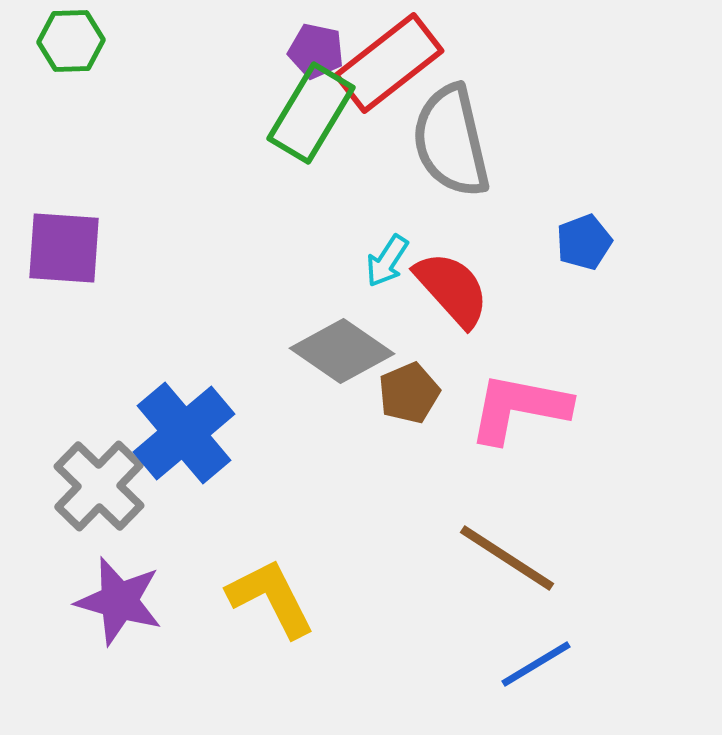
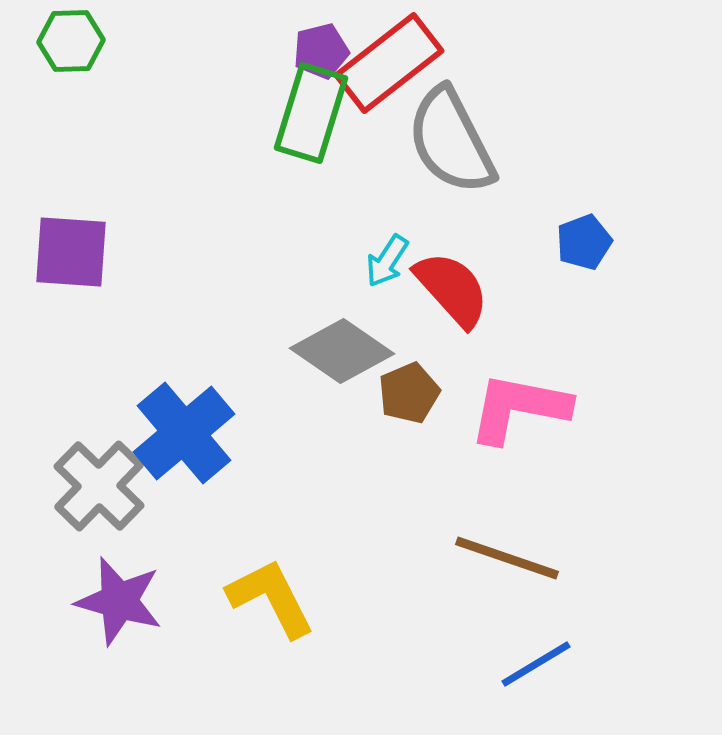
purple pentagon: moved 5 px right; rotated 26 degrees counterclockwise
green rectangle: rotated 14 degrees counterclockwise
gray semicircle: rotated 14 degrees counterclockwise
purple square: moved 7 px right, 4 px down
brown line: rotated 14 degrees counterclockwise
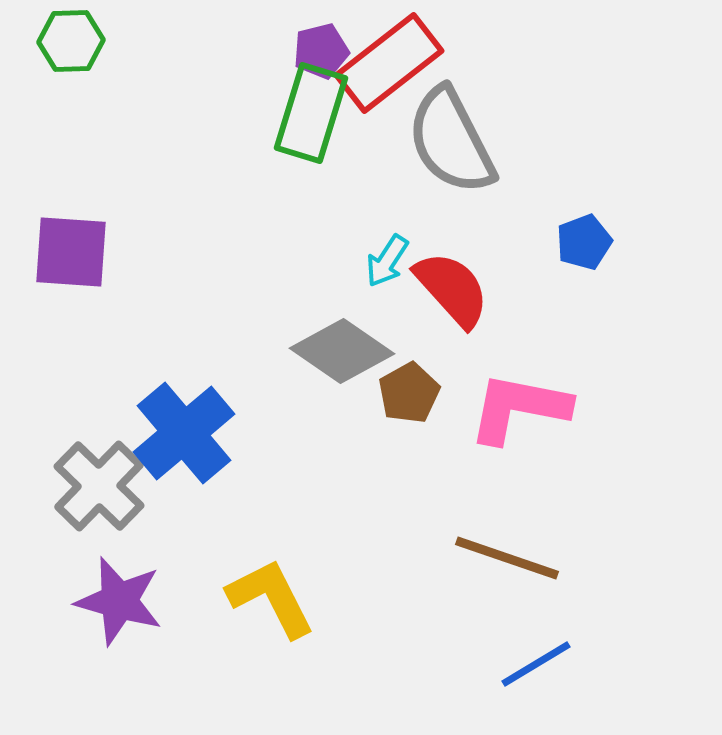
brown pentagon: rotated 6 degrees counterclockwise
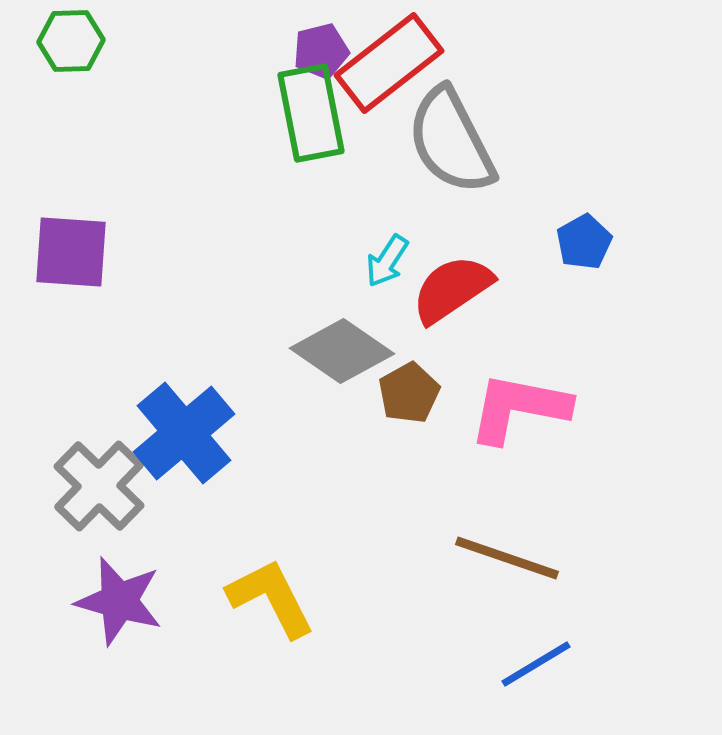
green rectangle: rotated 28 degrees counterclockwise
blue pentagon: rotated 8 degrees counterclockwise
red semicircle: rotated 82 degrees counterclockwise
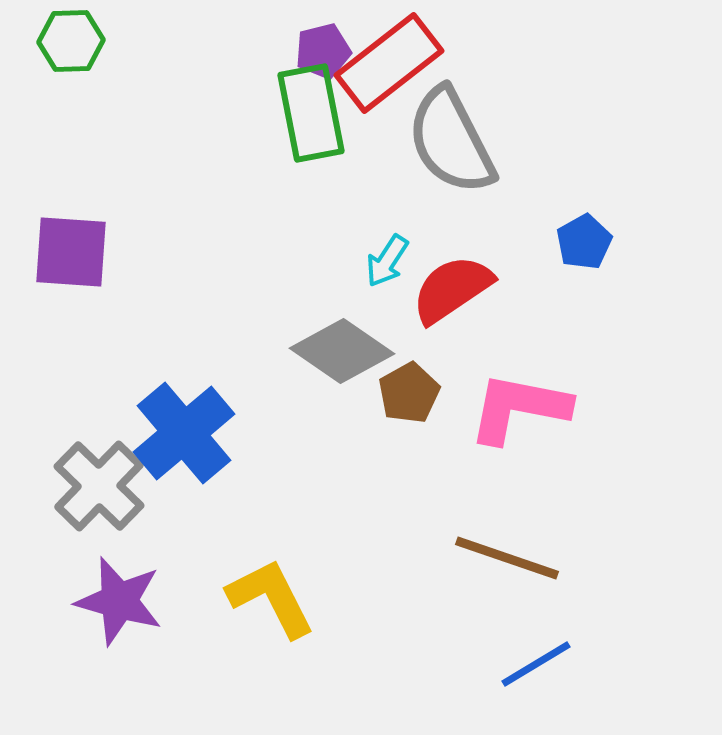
purple pentagon: moved 2 px right
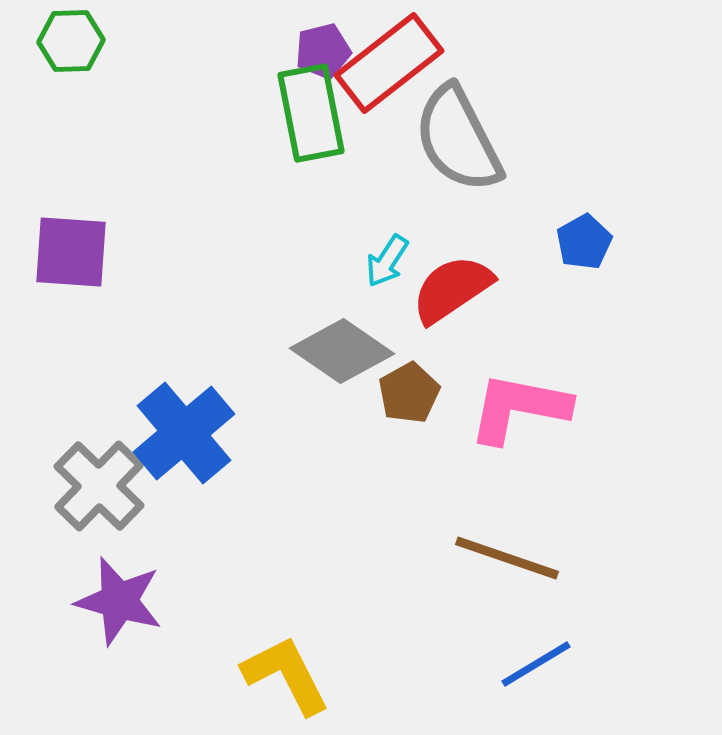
gray semicircle: moved 7 px right, 2 px up
yellow L-shape: moved 15 px right, 77 px down
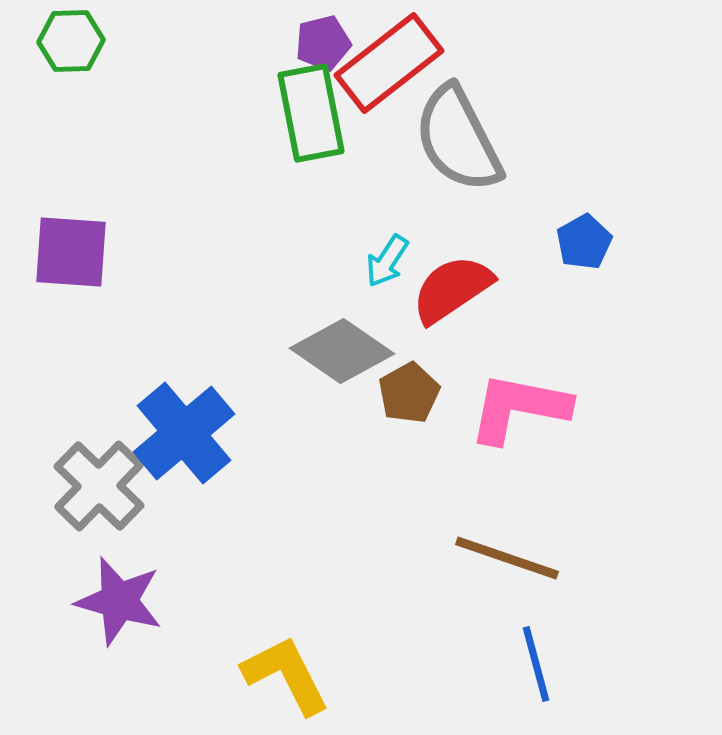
purple pentagon: moved 8 px up
blue line: rotated 74 degrees counterclockwise
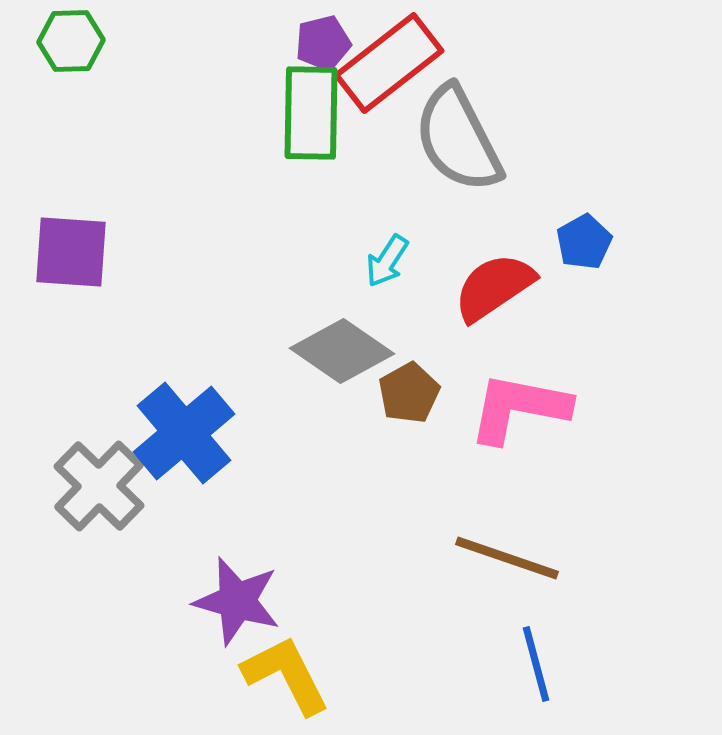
green rectangle: rotated 12 degrees clockwise
red semicircle: moved 42 px right, 2 px up
purple star: moved 118 px right
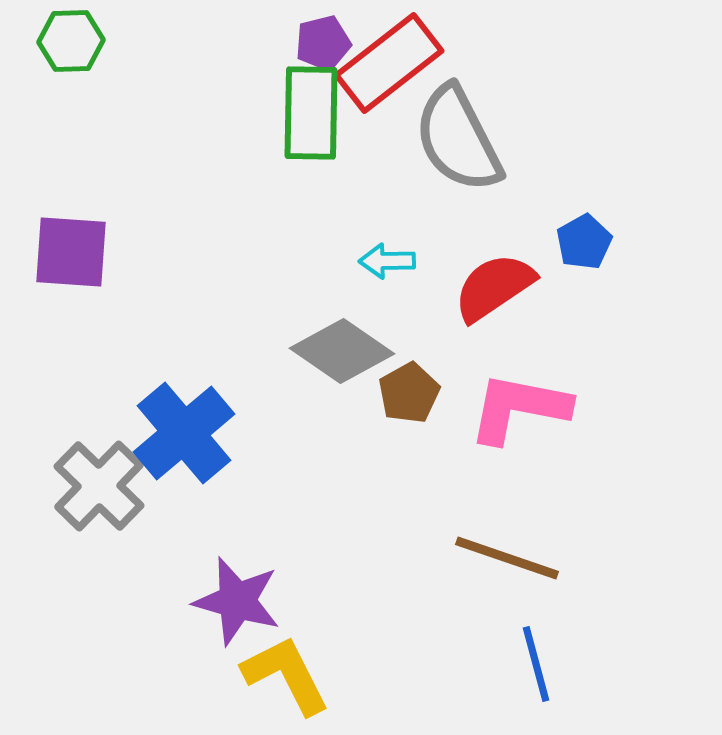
cyan arrow: rotated 56 degrees clockwise
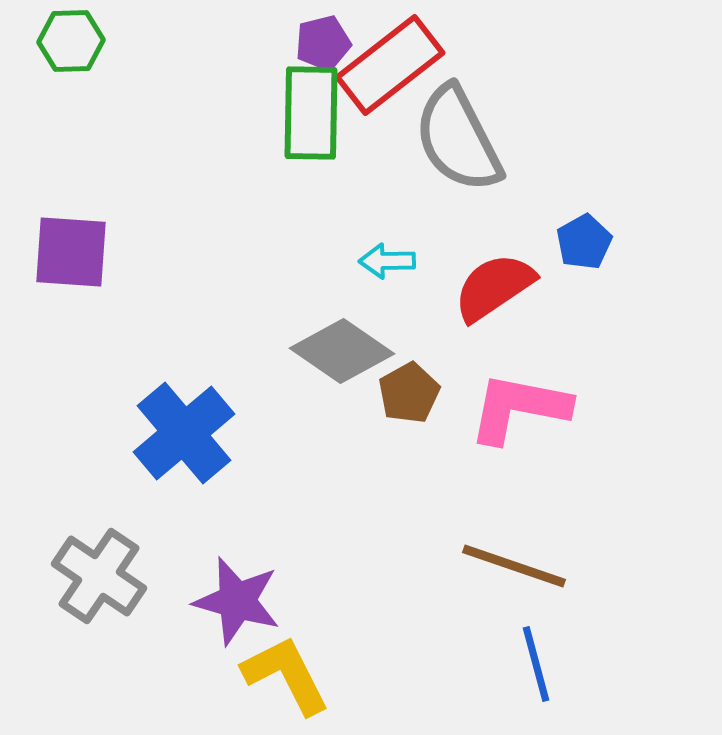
red rectangle: moved 1 px right, 2 px down
gray cross: moved 90 px down; rotated 10 degrees counterclockwise
brown line: moved 7 px right, 8 px down
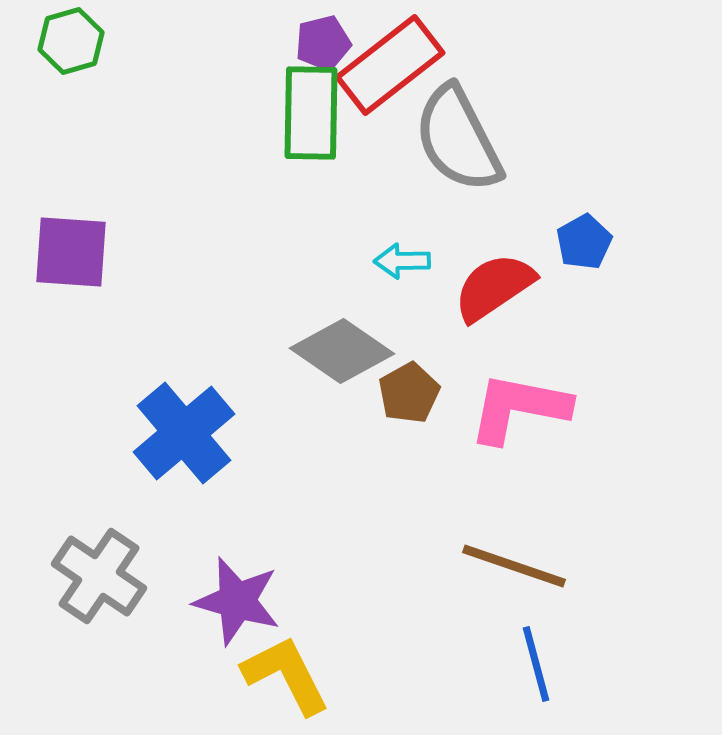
green hexagon: rotated 14 degrees counterclockwise
cyan arrow: moved 15 px right
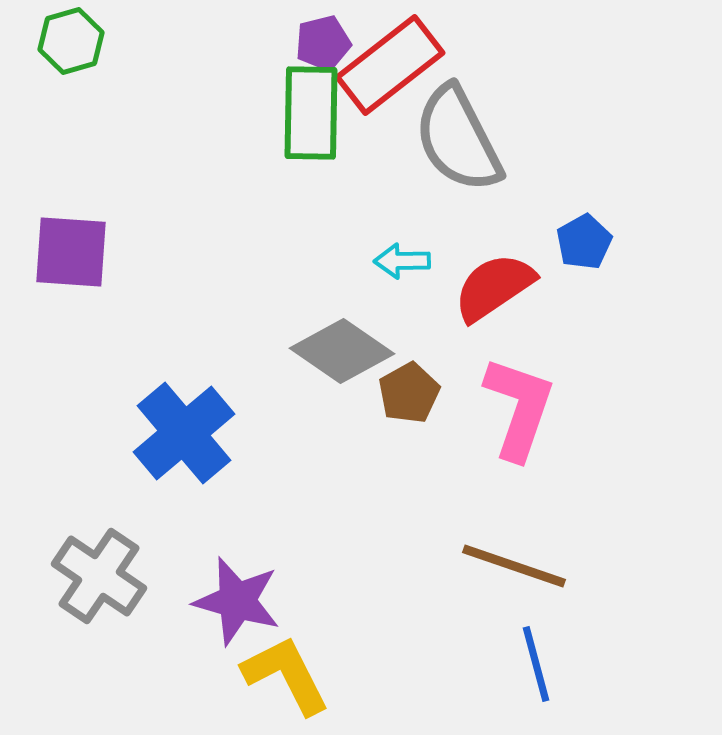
pink L-shape: rotated 98 degrees clockwise
